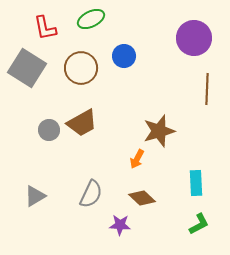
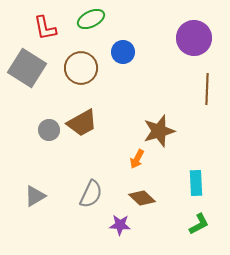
blue circle: moved 1 px left, 4 px up
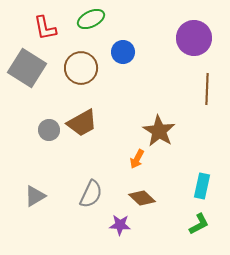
brown star: rotated 24 degrees counterclockwise
cyan rectangle: moved 6 px right, 3 px down; rotated 15 degrees clockwise
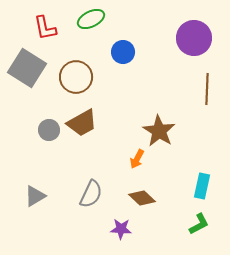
brown circle: moved 5 px left, 9 px down
purple star: moved 1 px right, 4 px down
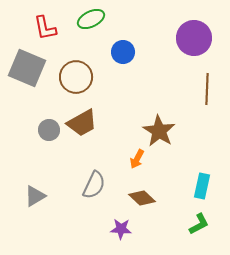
gray square: rotated 9 degrees counterclockwise
gray semicircle: moved 3 px right, 9 px up
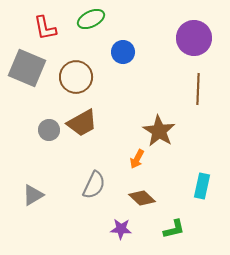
brown line: moved 9 px left
gray triangle: moved 2 px left, 1 px up
green L-shape: moved 25 px left, 5 px down; rotated 15 degrees clockwise
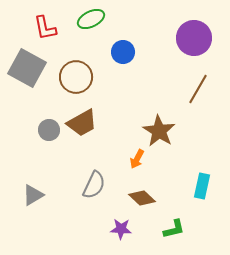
gray square: rotated 6 degrees clockwise
brown line: rotated 28 degrees clockwise
